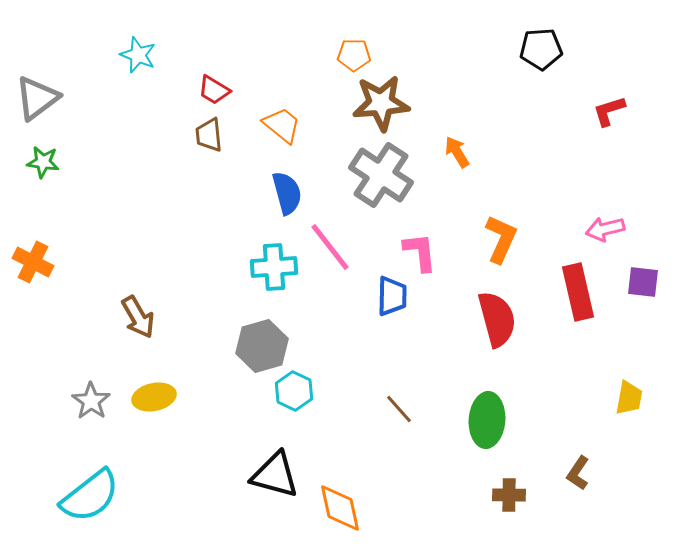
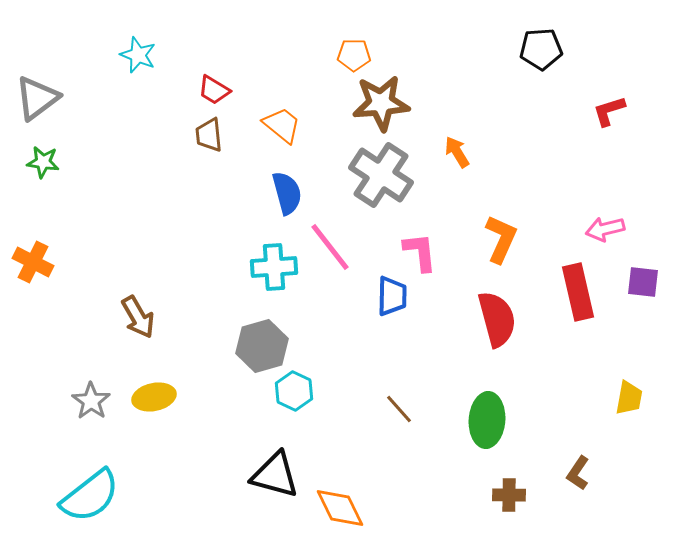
orange diamond: rotated 14 degrees counterclockwise
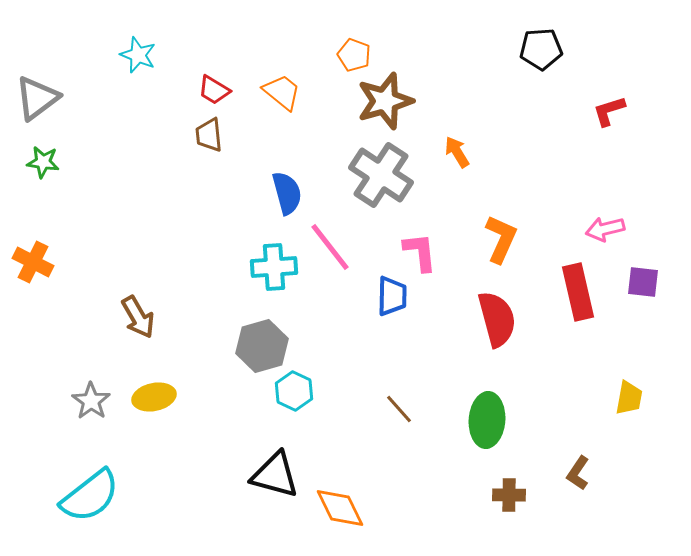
orange pentagon: rotated 20 degrees clockwise
brown star: moved 4 px right, 2 px up; rotated 12 degrees counterclockwise
orange trapezoid: moved 33 px up
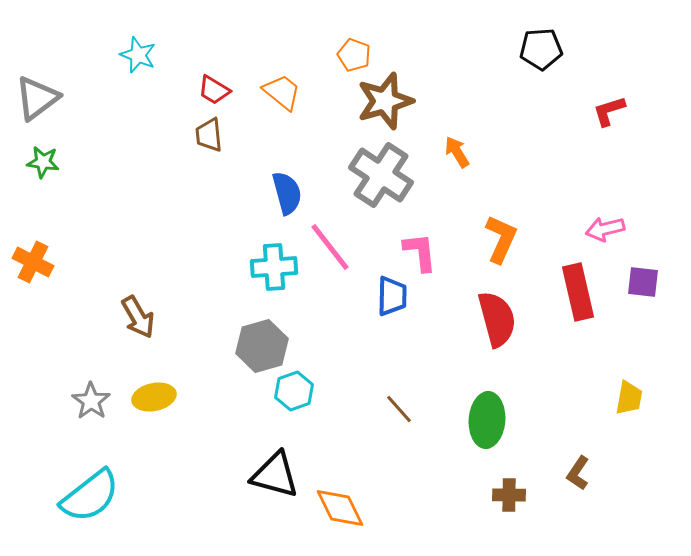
cyan hexagon: rotated 15 degrees clockwise
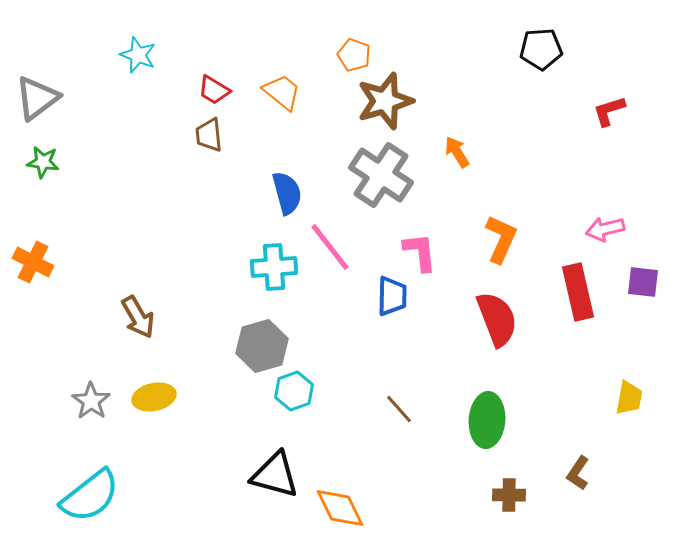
red semicircle: rotated 6 degrees counterclockwise
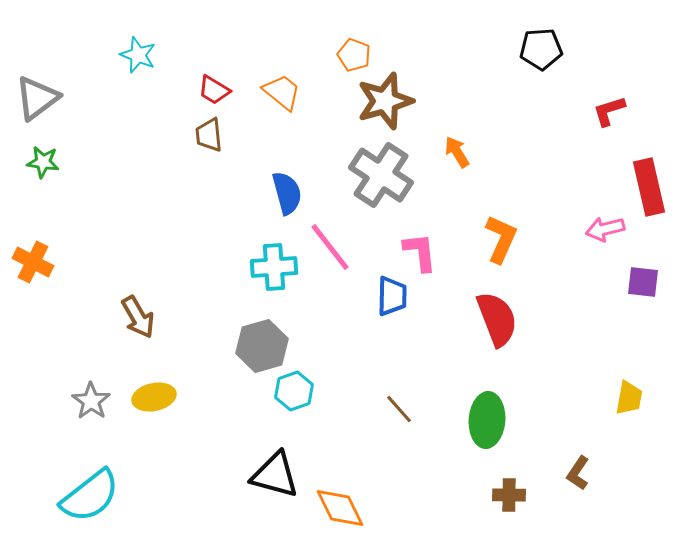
red rectangle: moved 71 px right, 105 px up
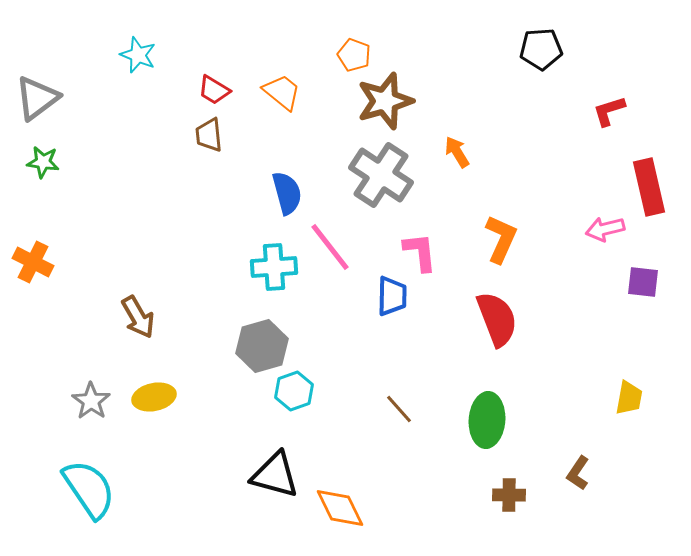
cyan semicircle: moved 1 px left, 7 px up; rotated 86 degrees counterclockwise
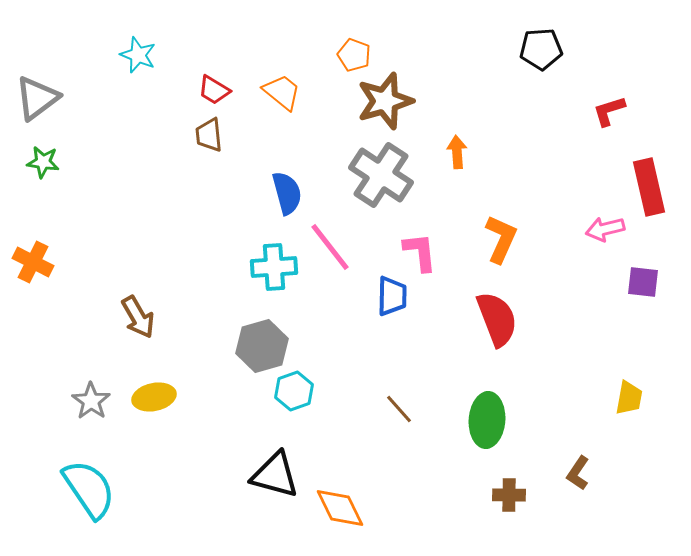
orange arrow: rotated 28 degrees clockwise
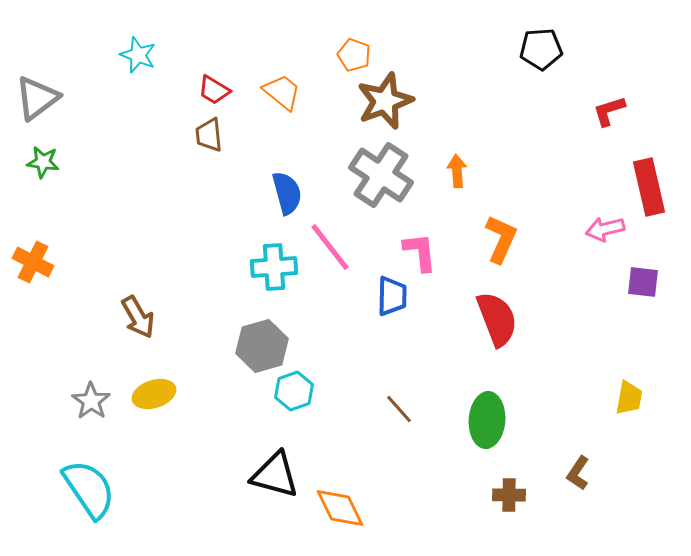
brown star: rotated 4 degrees counterclockwise
orange arrow: moved 19 px down
yellow ellipse: moved 3 px up; rotated 6 degrees counterclockwise
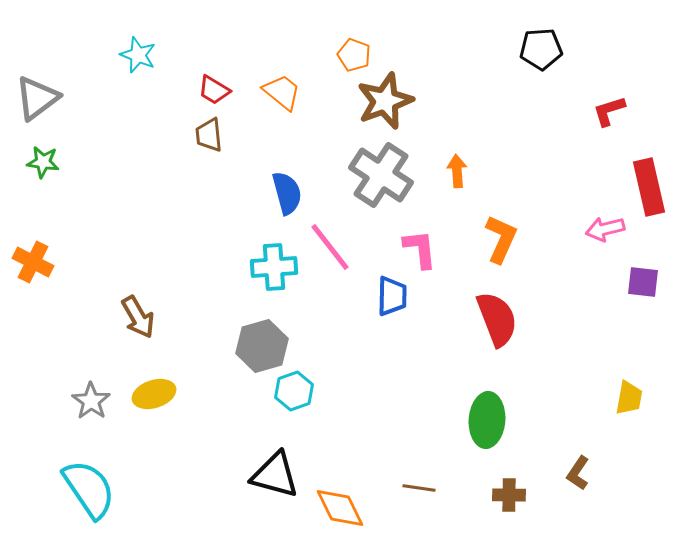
pink L-shape: moved 3 px up
brown line: moved 20 px right, 79 px down; rotated 40 degrees counterclockwise
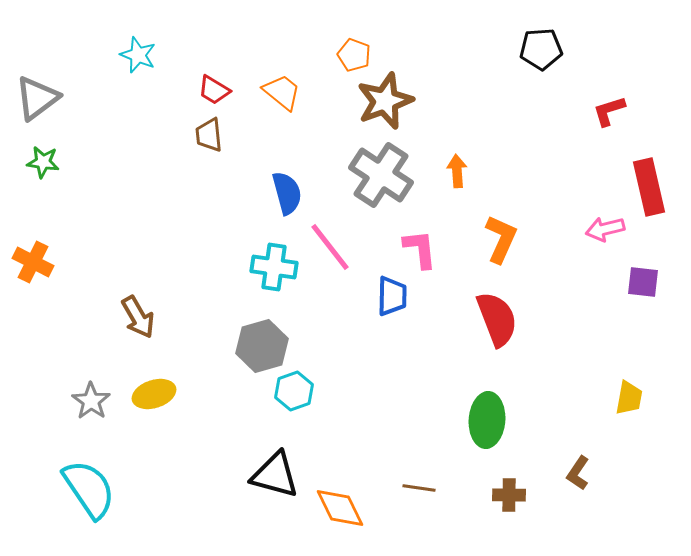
cyan cross: rotated 12 degrees clockwise
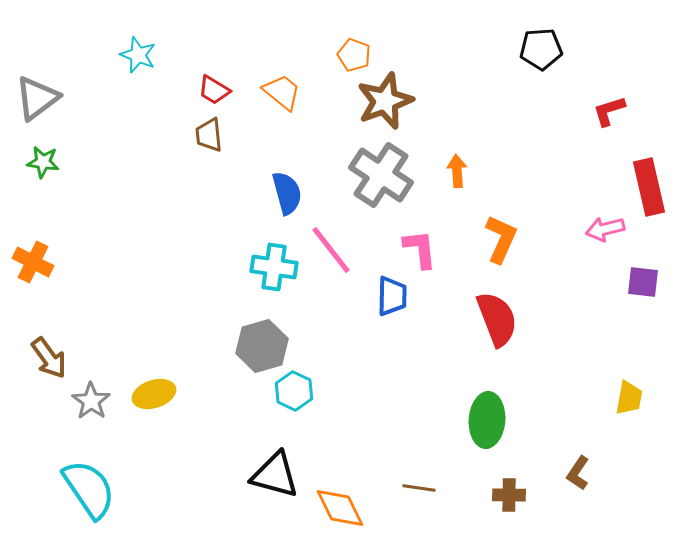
pink line: moved 1 px right, 3 px down
brown arrow: moved 89 px left, 41 px down; rotated 6 degrees counterclockwise
cyan hexagon: rotated 15 degrees counterclockwise
